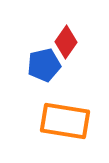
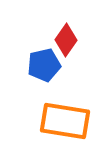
red diamond: moved 2 px up
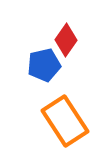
orange rectangle: rotated 48 degrees clockwise
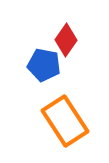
blue pentagon: rotated 24 degrees clockwise
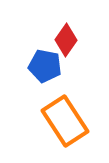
blue pentagon: moved 1 px right, 1 px down
